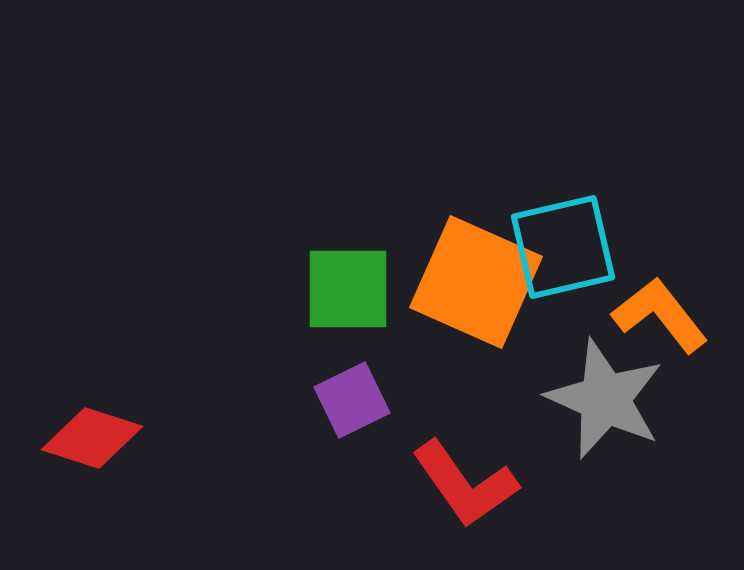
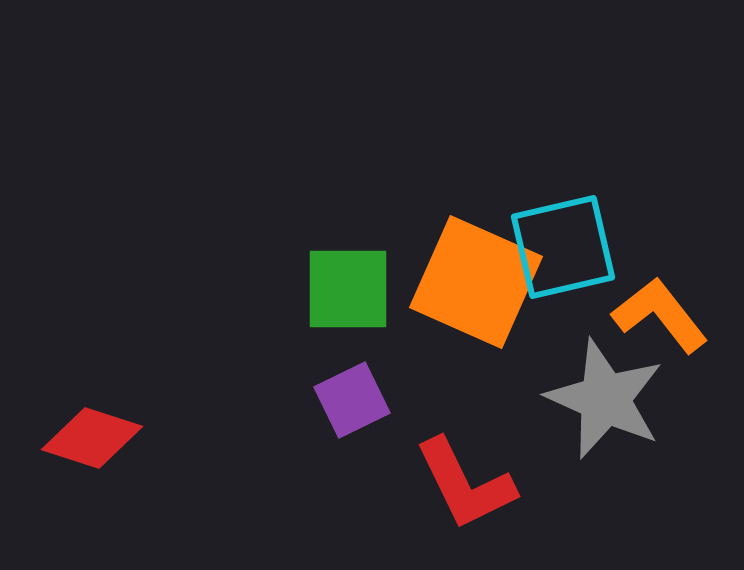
red L-shape: rotated 9 degrees clockwise
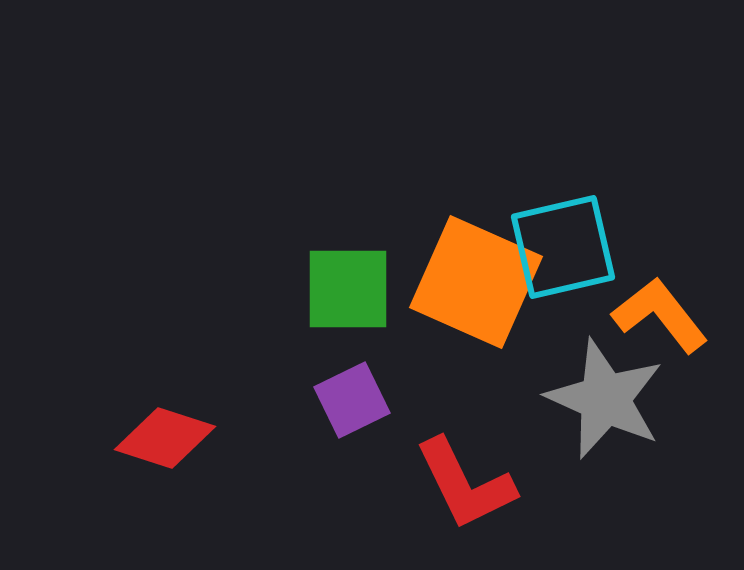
red diamond: moved 73 px right
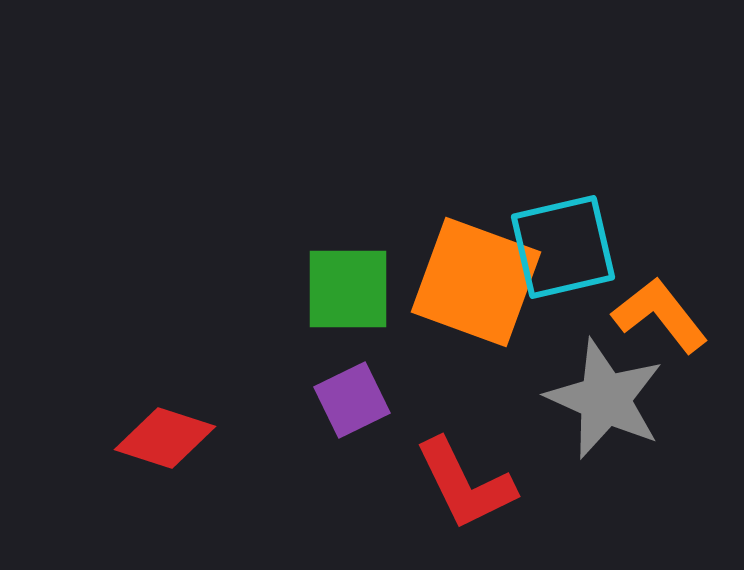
orange square: rotated 4 degrees counterclockwise
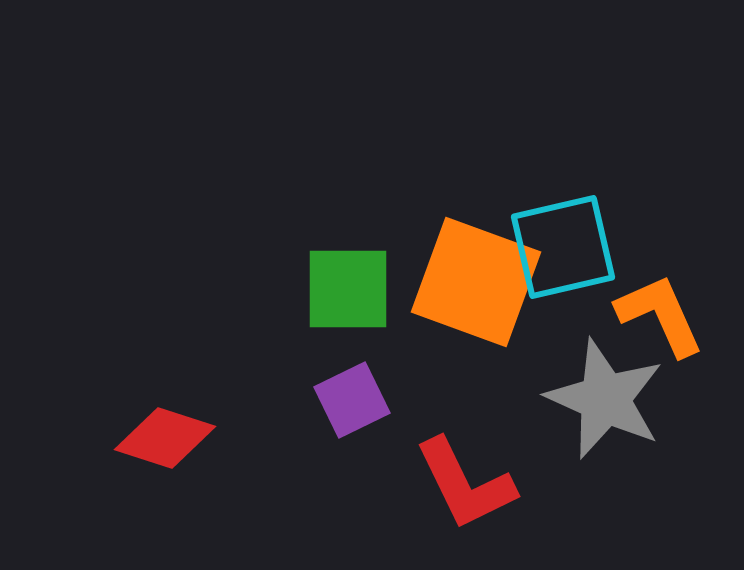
orange L-shape: rotated 14 degrees clockwise
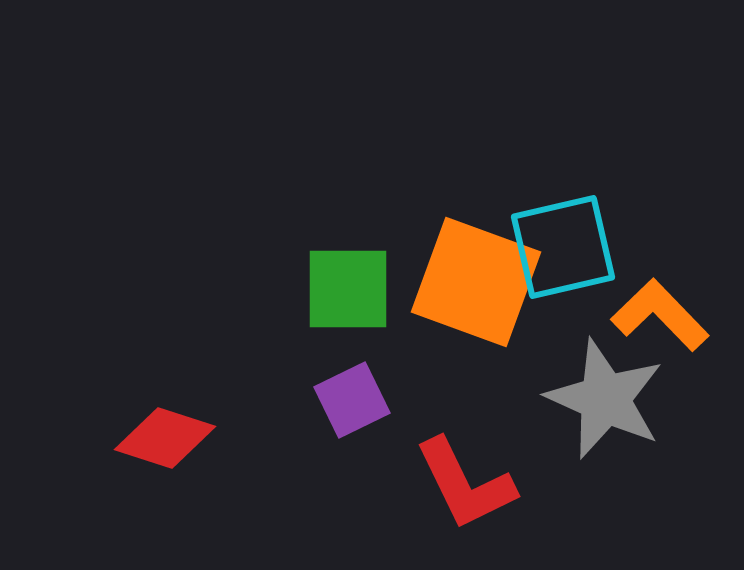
orange L-shape: rotated 20 degrees counterclockwise
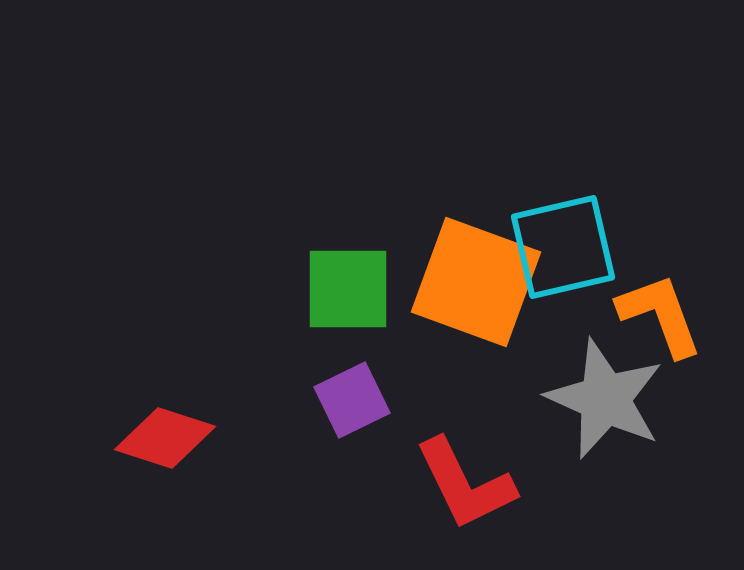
orange L-shape: rotated 24 degrees clockwise
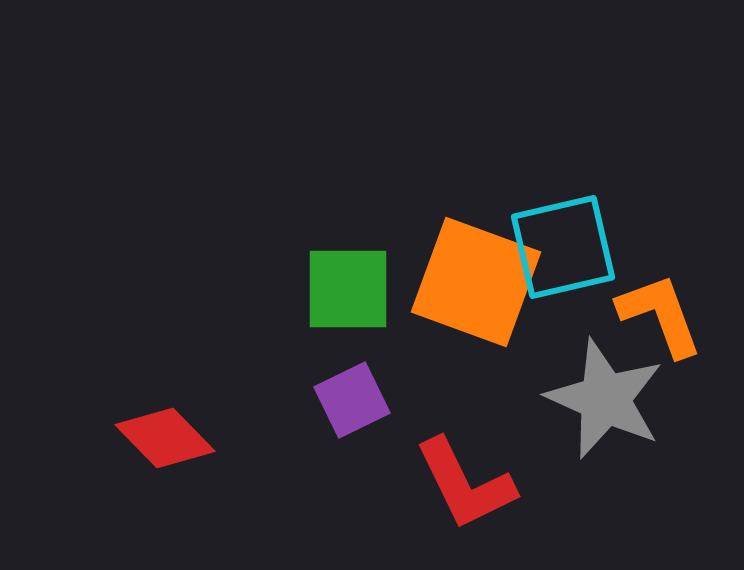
red diamond: rotated 28 degrees clockwise
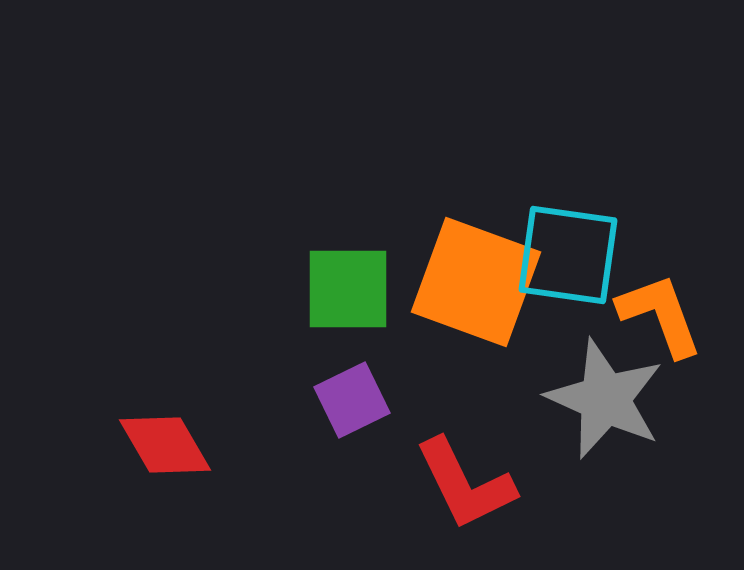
cyan square: moved 5 px right, 8 px down; rotated 21 degrees clockwise
red diamond: moved 7 px down; rotated 14 degrees clockwise
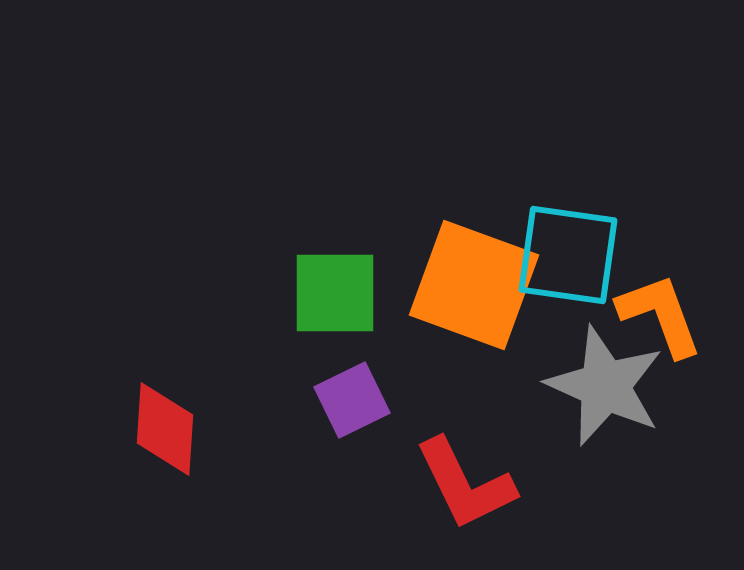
orange square: moved 2 px left, 3 px down
green square: moved 13 px left, 4 px down
gray star: moved 13 px up
red diamond: moved 16 px up; rotated 34 degrees clockwise
